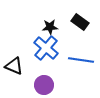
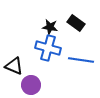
black rectangle: moved 4 px left, 1 px down
black star: rotated 14 degrees clockwise
blue cross: moved 2 px right; rotated 25 degrees counterclockwise
purple circle: moved 13 px left
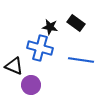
blue cross: moved 8 px left
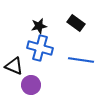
black star: moved 11 px left, 1 px up; rotated 21 degrees counterclockwise
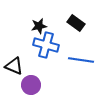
blue cross: moved 6 px right, 3 px up
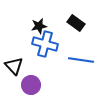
blue cross: moved 1 px left, 1 px up
black triangle: rotated 24 degrees clockwise
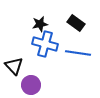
black star: moved 1 px right, 2 px up
blue line: moved 3 px left, 7 px up
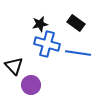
blue cross: moved 2 px right
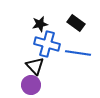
black triangle: moved 21 px right
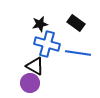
black triangle: rotated 18 degrees counterclockwise
purple circle: moved 1 px left, 2 px up
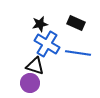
black rectangle: rotated 12 degrees counterclockwise
blue cross: rotated 15 degrees clockwise
black triangle: rotated 12 degrees counterclockwise
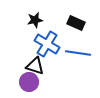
black star: moved 5 px left, 4 px up
purple circle: moved 1 px left, 1 px up
